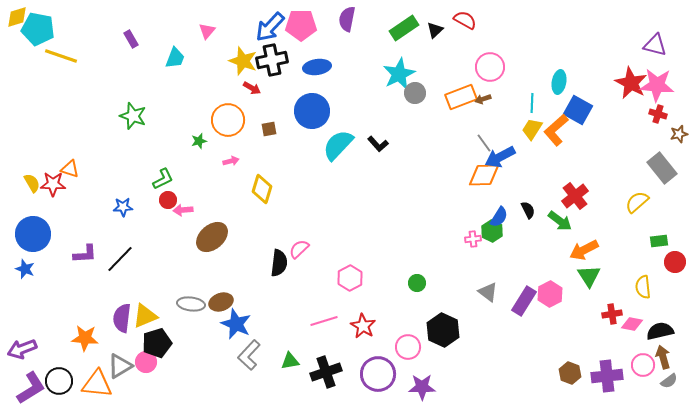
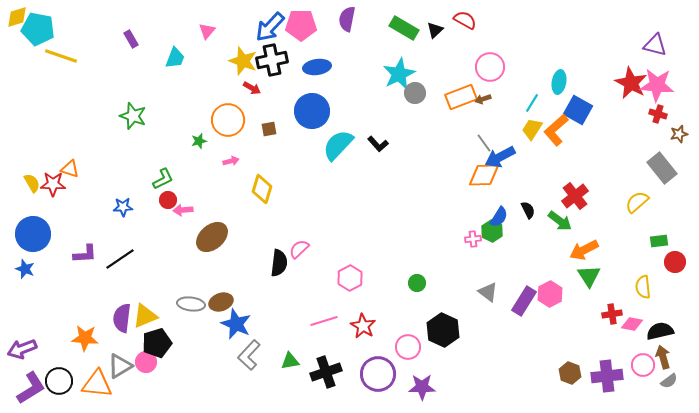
green rectangle at (404, 28): rotated 64 degrees clockwise
cyan line at (532, 103): rotated 30 degrees clockwise
black line at (120, 259): rotated 12 degrees clockwise
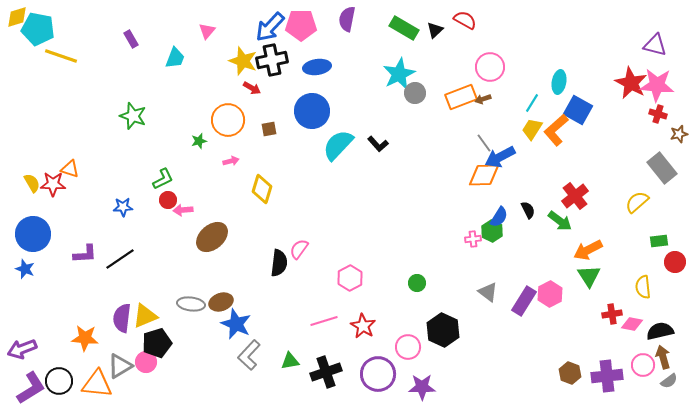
pink semicircle at (299, 249): rotated 10 degrees counterclockwise
orange arrow at (584, 250): moved 4 px right
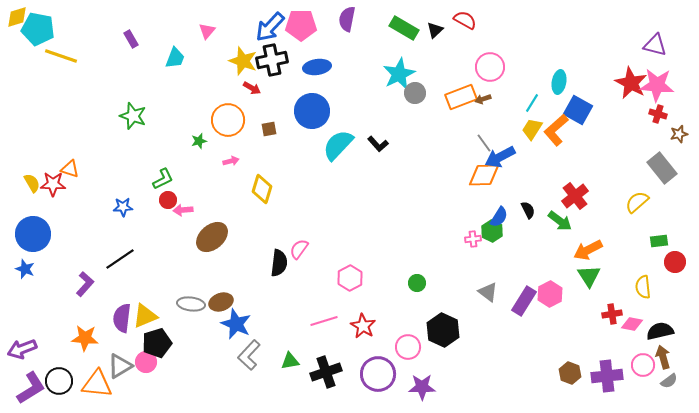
purple L-shape at (85, 254): moved 30 px down; rotated 45 degrees counterclockwise
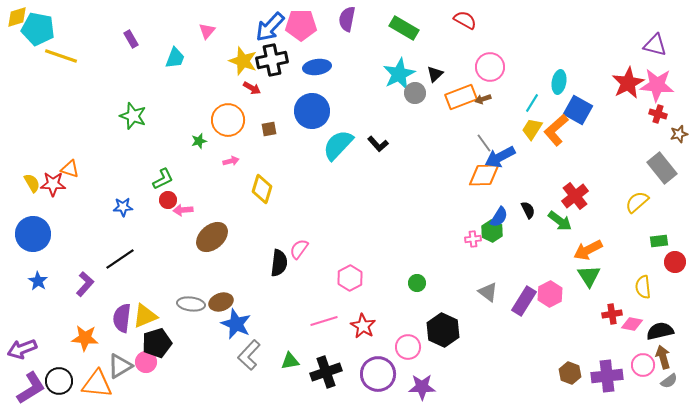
black triangle at (435, 30): moved 44 px down
red star at (631, 83): moved 3 px left; rotated 16 degrees clockwise
blue star at (25, 269): moved 13 px right, 12 px down; rotated 12 degrees clockwise
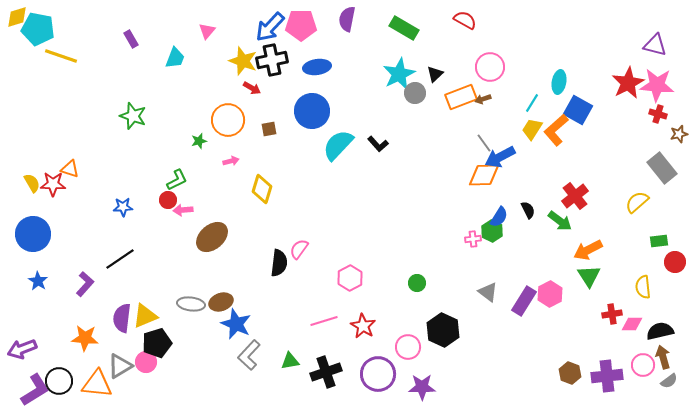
green L-shape at (163, 179): moved 14 px right, 1 px down
pink diamond at (632, 324): rotated 10 degrees counterclockwise
purple L-shape at (31, 388): moved 4 px right, 2 px down
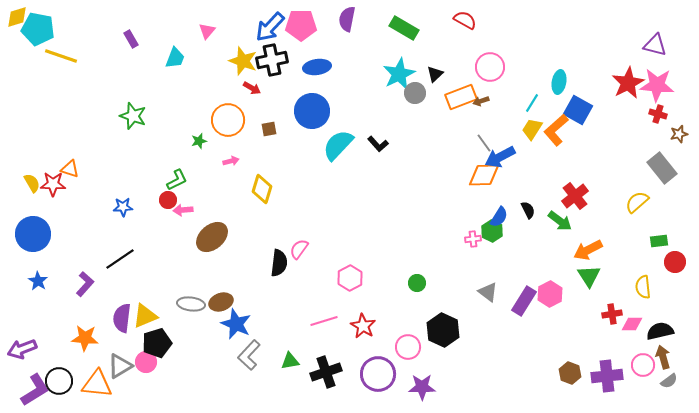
brown arrow at (483, 99): moved 2 px left, 2 px down
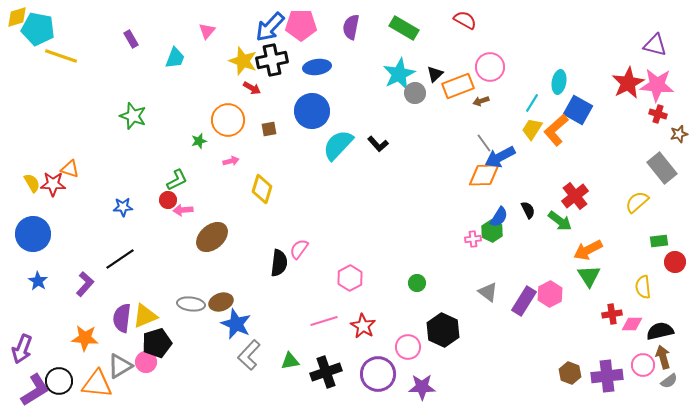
purple semicircle at (347, 19): moved 4 px right, 8 px down
orange rectangle at (461, 97): moved 3 px left, 11 px up
purple arrow at (22, 349): rotated 48 degrees counterclockwise
